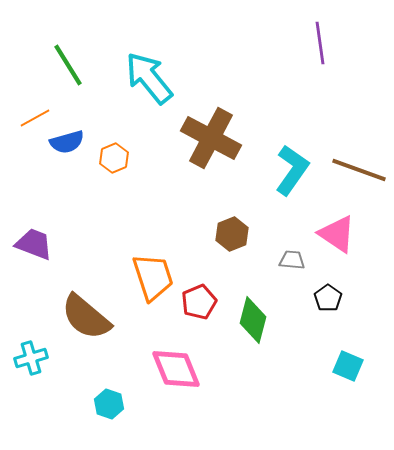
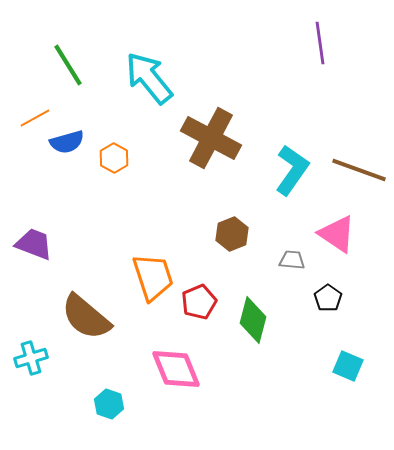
orange hexagon: rotated 8 degrees counterclockwise
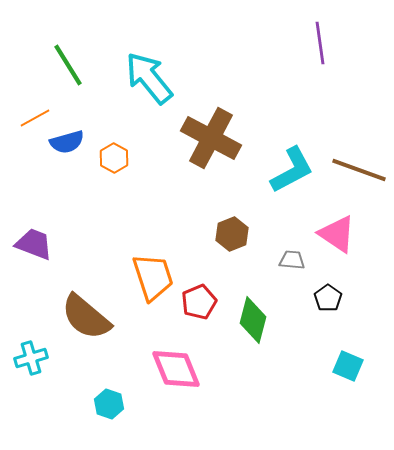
cyan L-shape: rotated 27 degrees clockwise
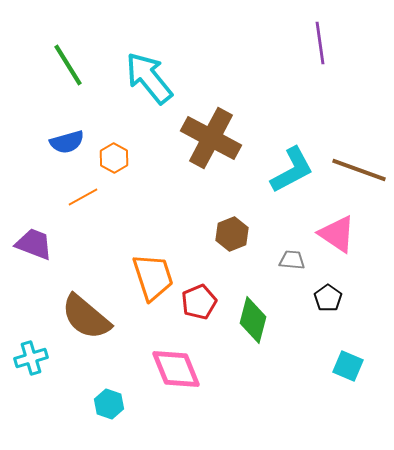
orange line: moved 48 px right, 79 px down
